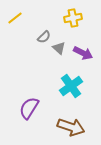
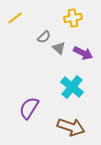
cyan cross: moved 1 px right, 1 px down; rotated 15 degrees counterclockwise
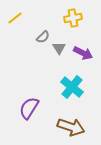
gray semicircle: moved 1 px left
gray triangle: rotated 16 degrees clockwise
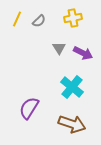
yellow line: moved 2 px right, 1 px down; rotated 28 degrees counterclockwise
gray semicircle: moved 4 px left, 16 px up
brown arrow: moved 1 px right, 3 px up
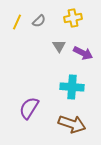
yellow line: moved 3 px down
gray triangle: moved 2 px up
cyan cross: rotated 35 degrees counterclockwise
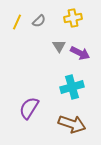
purple arrow: moved 3 px left
cyan cross: rotated 20 degrees counterclockwise
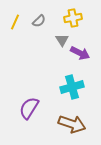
yellow line: moved 2 px left
gray triangle: moved 3 px right, 6 px up
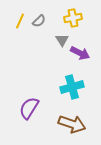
yellow line: moved 5 px right, 1 px up
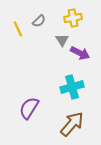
yellow line: moved 2 px left, 8 px down; rotated 49 degrees counterclockwise
brown arrow: rotated 68 degrees counterclockwise
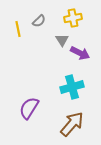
yellow line: rotated 14 degrees clockwise
